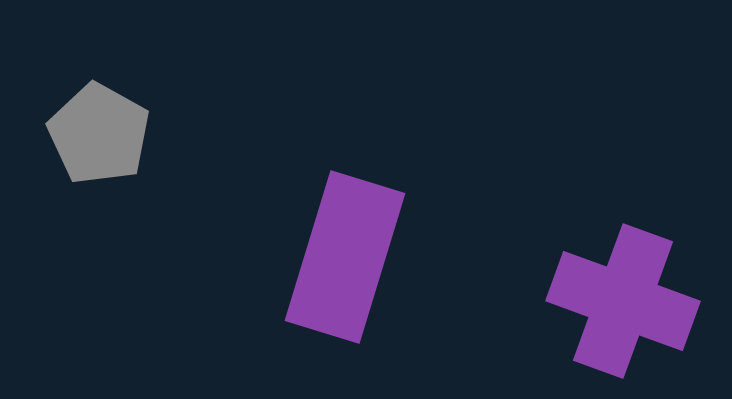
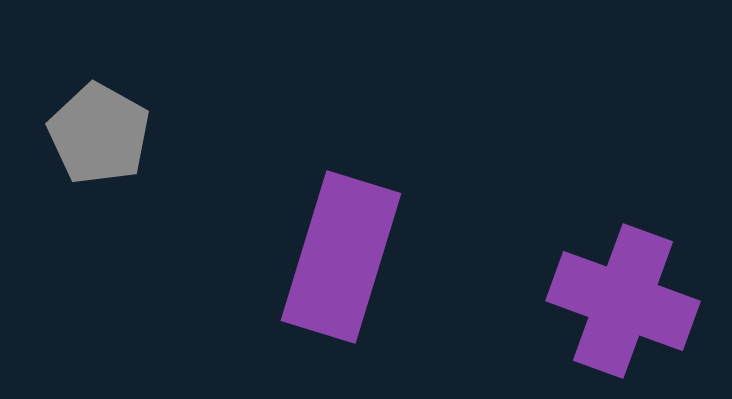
purple rectangle: moved 4 px left
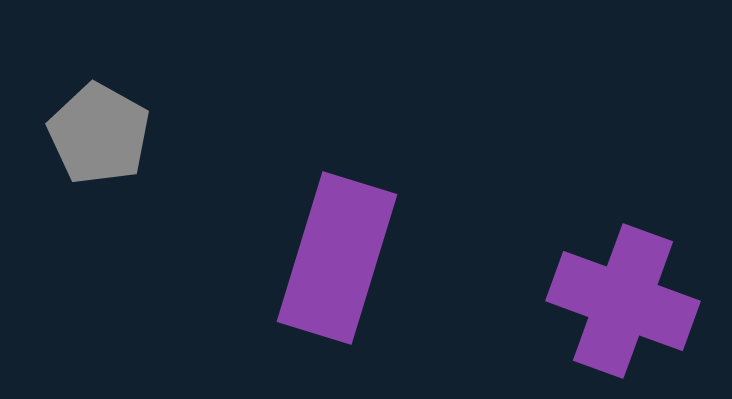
purple rectangle: moved 4 px left, 1 px down
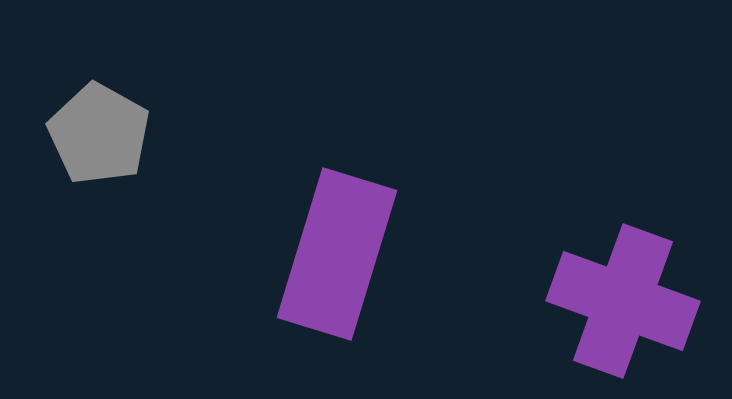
purple rectangle: moved 4 px up
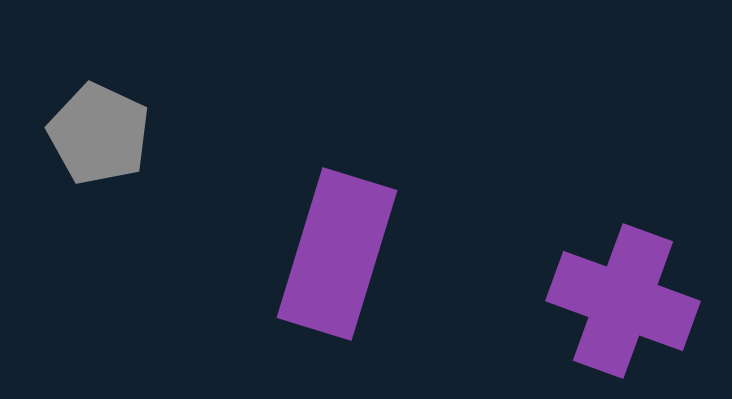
gray pentagon: rotated 4 degrees counterclockwise
